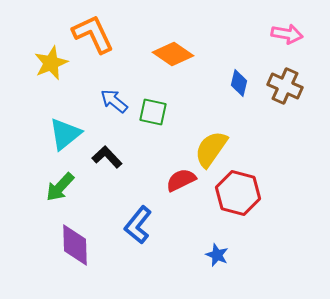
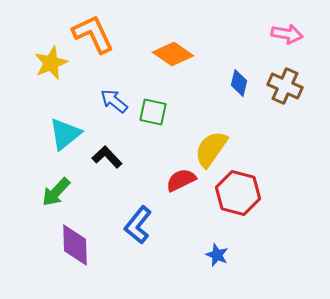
green arrow: moved 4 px left, 5 px down
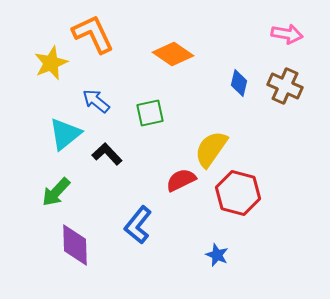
blue arrow: moved 18 px left
green square: moved 3 px left, 1 px down; rotated 24 degrees counterclockwise
black L-shape: moved 3 px up
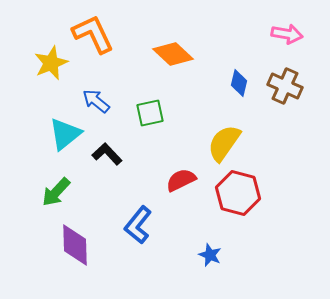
orange diamond: rotated 9 degrees clockwise
yellow semicircle: moved 13 px right, 6 px up
blue star: moved 7 px left
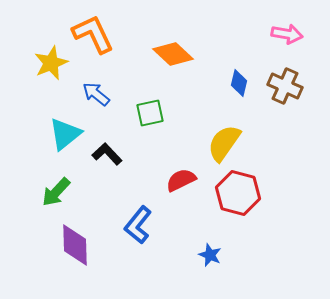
blue arrow: moved 7 px up
